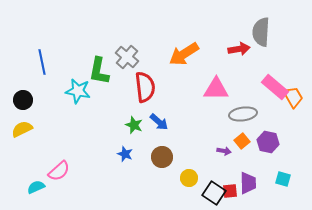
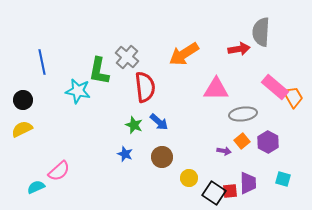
purple hexagon: rotated 15 degrees clockwise
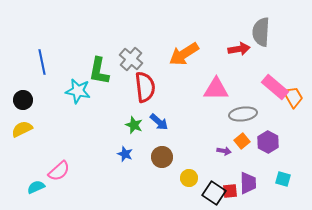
gray cross: moved 4 px right, 2 px down
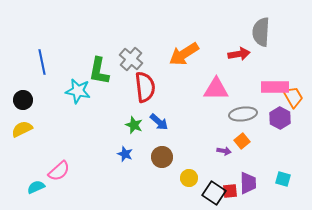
red arrow: moved 5 px down
pink rectangle: rotated 40 degrees counterclockwise
purple hexagon: moved 12 px right, 24 px up
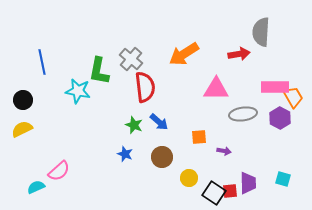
orange square: moved 43 px left, 4 px up; rotated 35 degrees clockwise
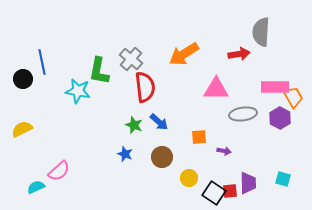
black circle: moved 21 px up
